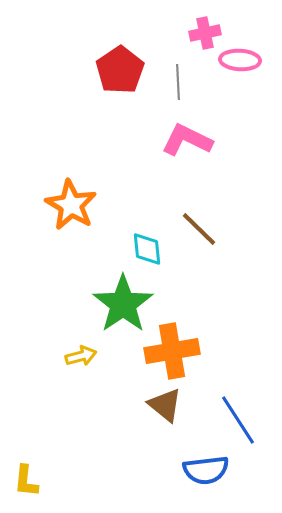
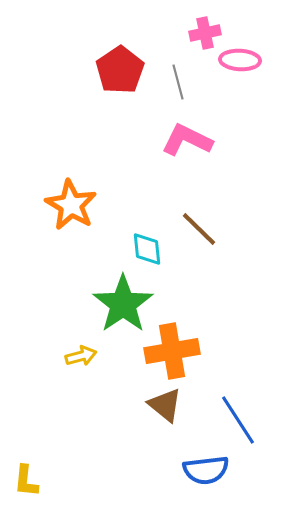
gray line: rotated 12 degrees counterclockwise
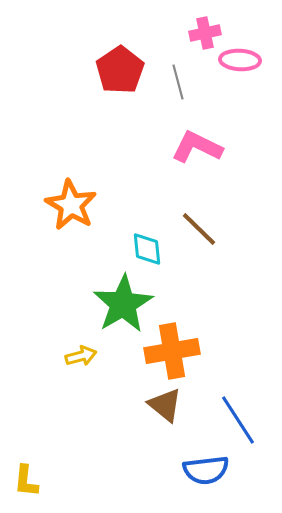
pink L-shape: moved 10 px right, 7 px down
green star: rotated 4 degrees clockwise
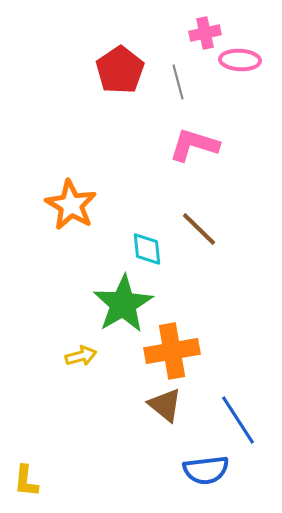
pink L-shape: moved 3 px left, 2 px up; rotated 9 degrees counterclockwise
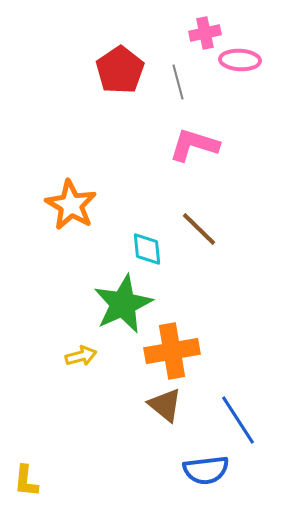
green star: rotated 6 degrees clockwise
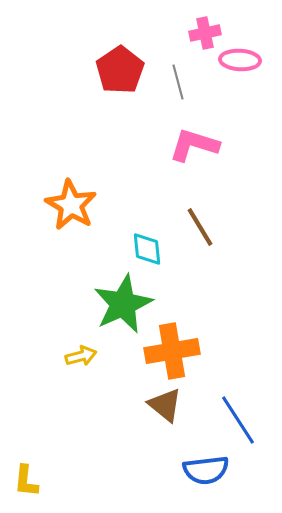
brown line: moved 1 px right, 2 px up; rotated 15 degrees clockwise
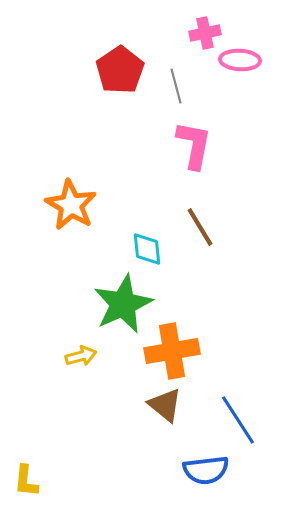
gray line: moved 2 px left, 4 px down
pink L-shape: rotated 84 degrees clockwise
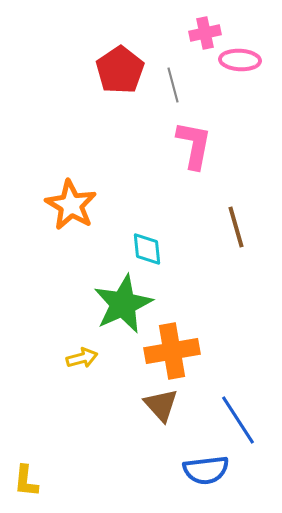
gray line: moved 3 px left, 1 px up
brown line: moved 36 px right; rotated 15 degrees clockwise
yellow arrow: moved 1 px right, 2 px down
brown triangle: moved 4 px left; rotated 9 degrees clockwise
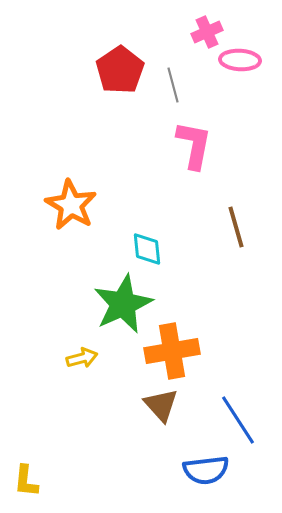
pink cross: moved 2 px right, 1 px up; rotated 12 degrees counterclockwise
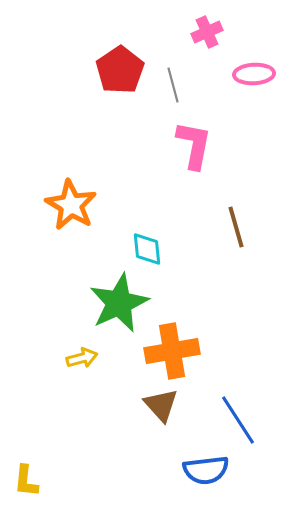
pink ellipse: moved 14 px right, 14 px down; rotated 6 degrees counterclockwise
green star: moved 4 px left, 1 px up
